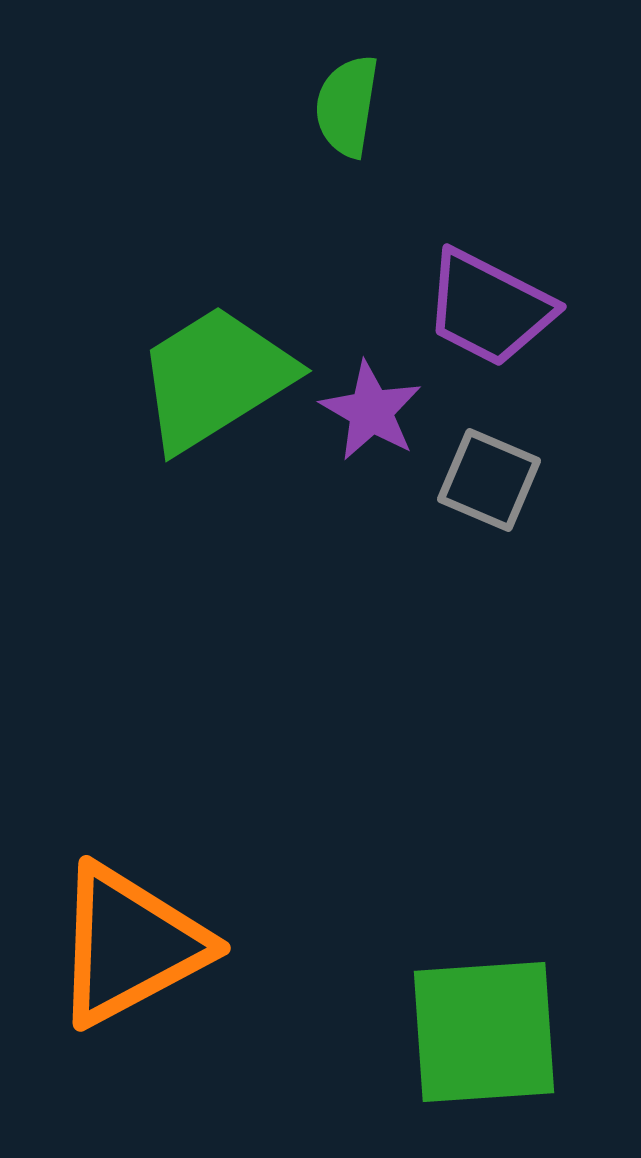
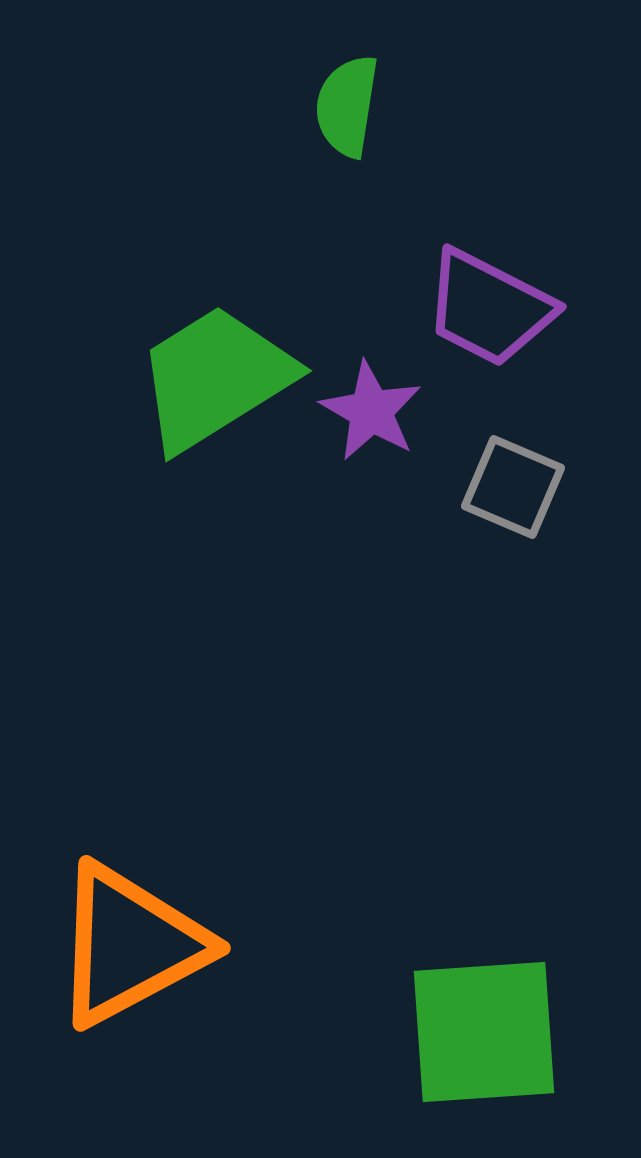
gray square: moved 24 px right, 7 px down
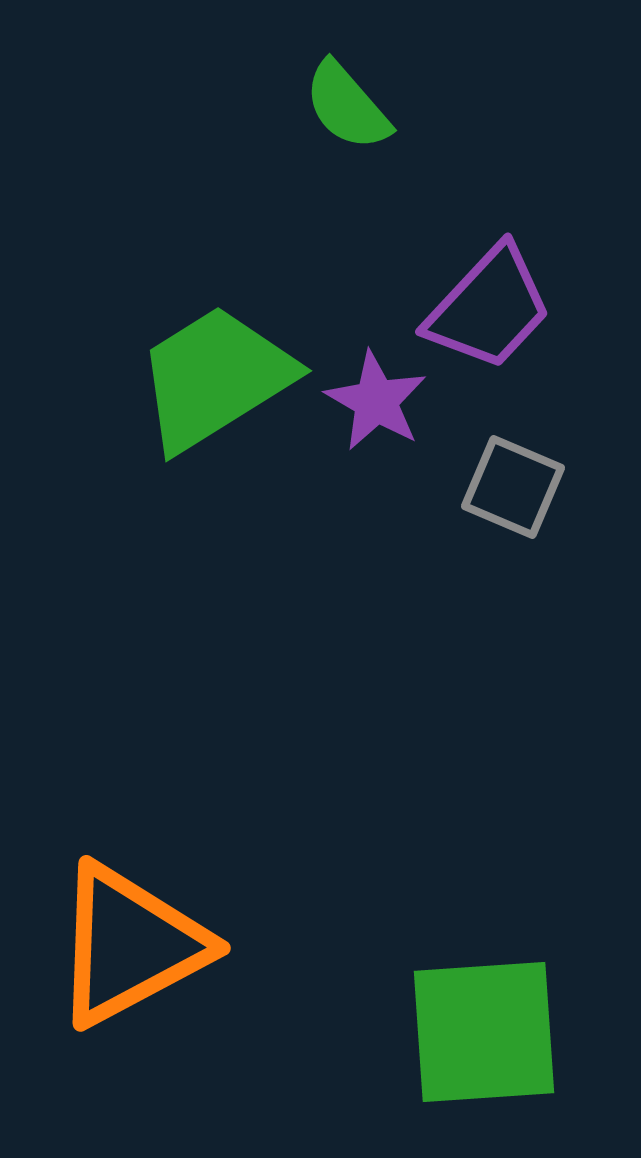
green semicircle: rotated 50 degrees counterclockwise
purple trapezoid: rotated 74 degrees counterclockwise
purple star: moved 5 px right, 10 px up
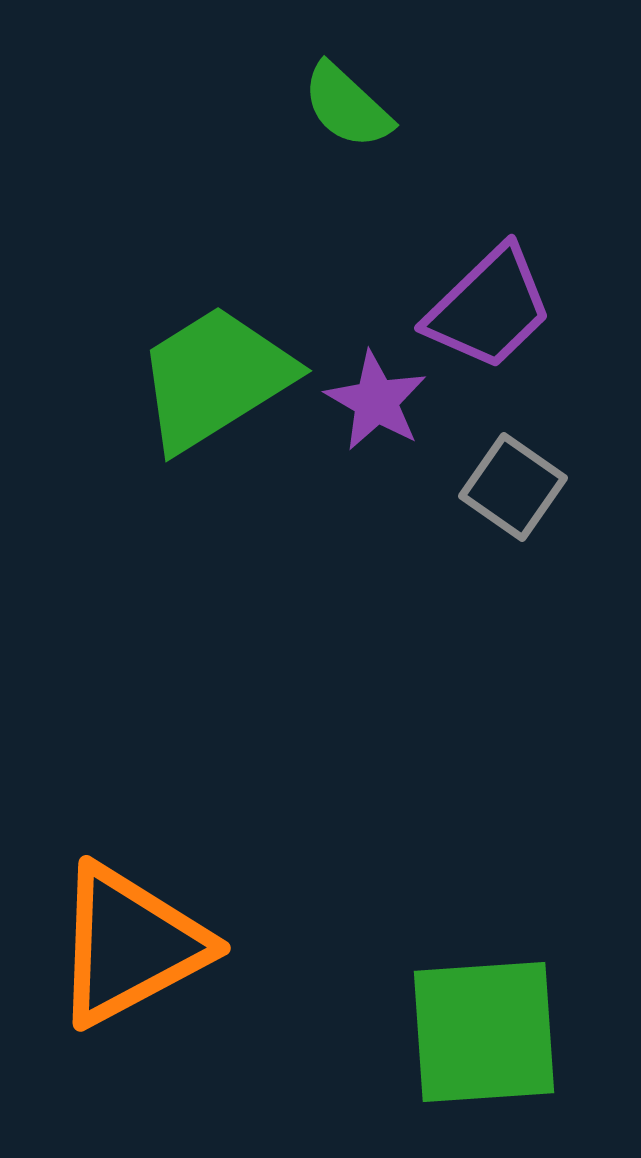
green semicircle: rotated 6 degrees counterclockwise
purple trapezoid: rotated 3 degrees clockwise
gray square: rotated 12 degrees clockwise
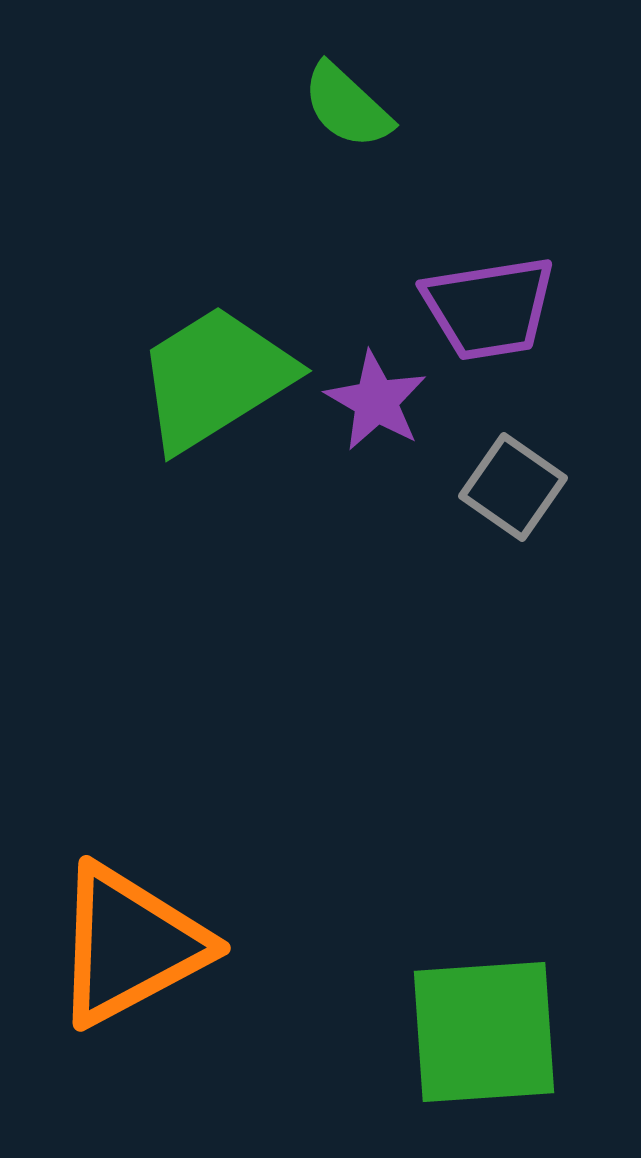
purple trapezoid: rotated 35 degrees clockwise
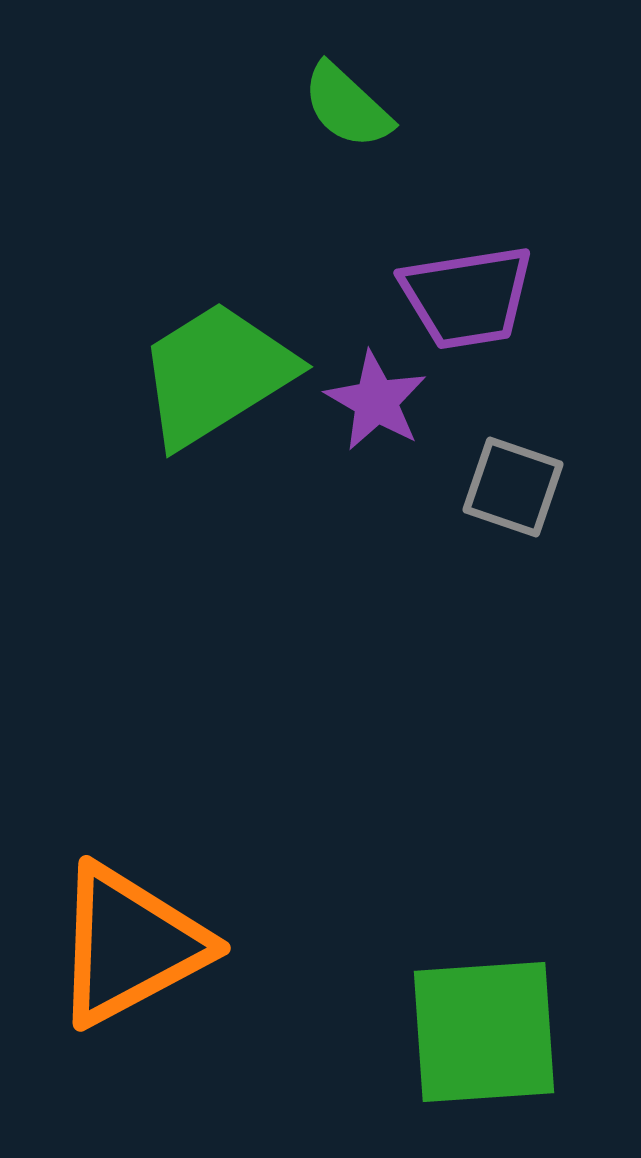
purple trapezoid: moved 22 px left, 11 px up
green trapezoid: moved 1 px right, 4 px up
gray square: rotated 16 degrees counterclockwise
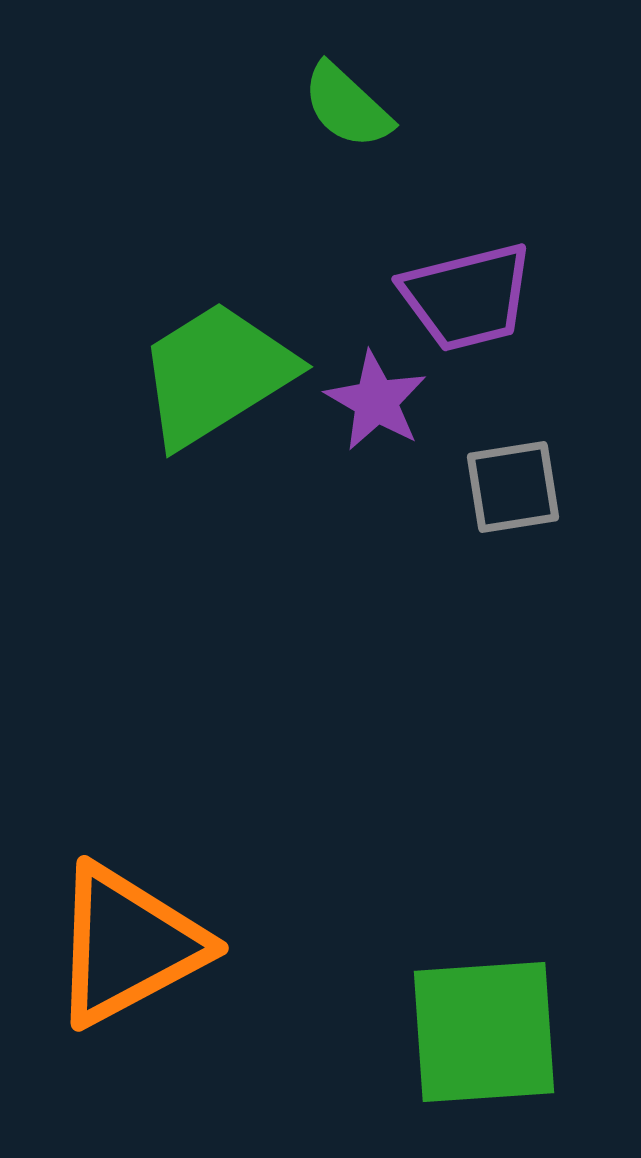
purple trapezoid: rotated 5 degrees counterclockwise
gray square: rotated 28 degrees counterclockwise
orange triangle: moved 2 px left
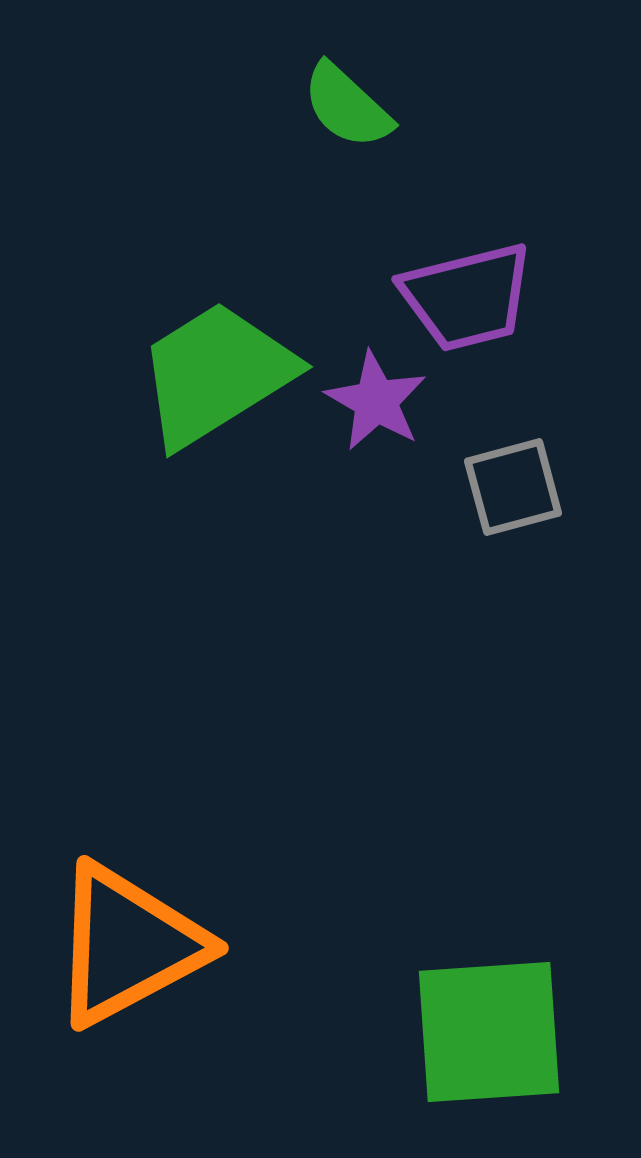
gray square: rotated 6 degrees counterclockwise
green square: moved 5 px right
